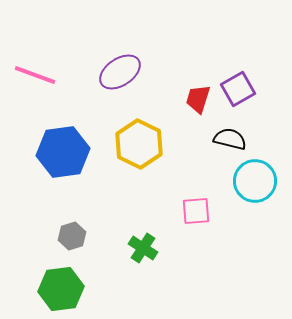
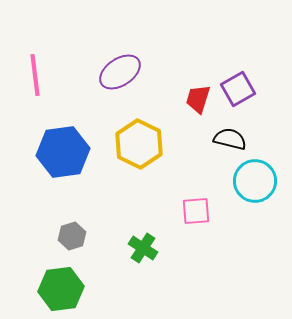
pink line: rotated 63 degrees clockwise
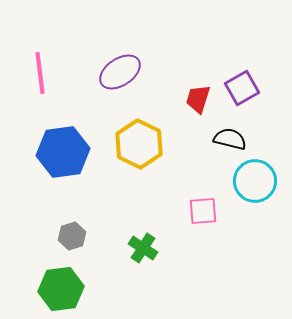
pink line: moved 5 px right, 2 px up
purple square: moved 4 px right, 1 px up
pink square: moved 7 px right
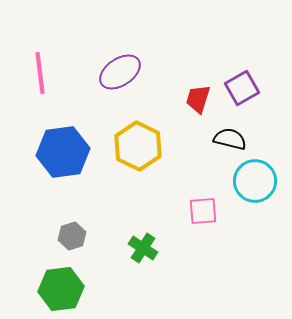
yellow hexagon: moved 1 px left, 2 px down
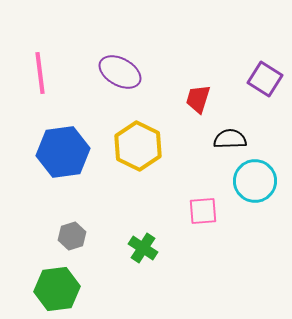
purple ellipse: rotated 63 degrees clockwise
purple square: moved 23 px right, 9 px up; rotated 28 degrees counterclockwise
black semicircle: rotated 16 degrees counterclockwise
green hexagon: moved 4 px left
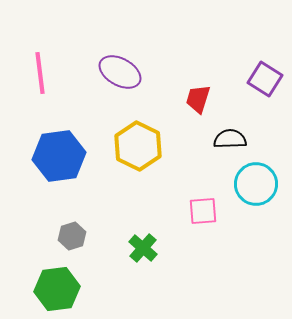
blue hexagon: moved 4 px left, 4 px down
cyan circle: moved 1 px right, 3 px down
green cross: rotated 8 degrees clockwise
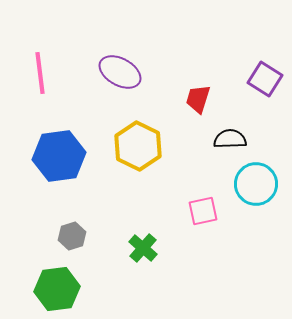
pink square: rotated 8 degrees counterclockwise
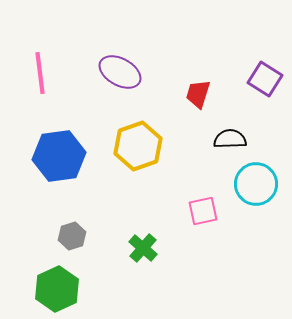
red trapezoid: moved 5 px up
yellow hexagon: rotated 15 degrees clockwise
green hexagon: rotated 18 degrees counterclockwise
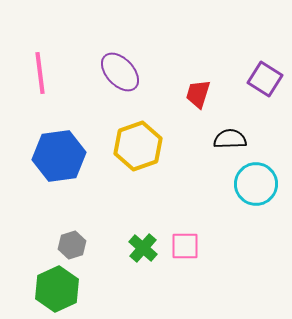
purple ellipse: rotated 18 degrees clockwise
pink square: moved 18 px left, 35 px down; rotated 12 degrees clockwise
gray hexagon: moved 9 px down
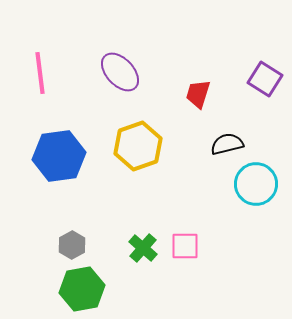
black semicircle: moved 3 px left, 5 px down; rotated 12 degrees counterclockwise
gray hexagon: rotated 12 degrees counterclockwise
green hexagon: moved 25 px right; rotated 15 degrees clockwise
